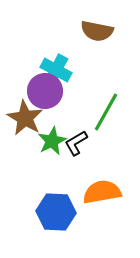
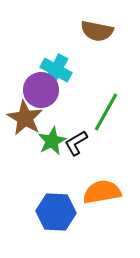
purple circle: moved 4 px left, 1 px up
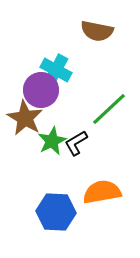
green line: moved 3 px right, 3 px up; rotated 18 degrees clockwise
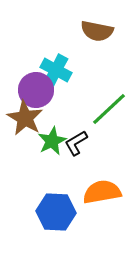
purple circle: moved 5 px left
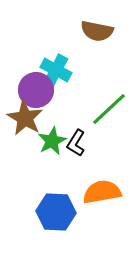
black L-shape: rotated 28 degrees counterclockwise
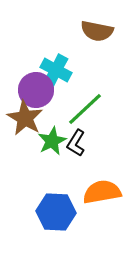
green line: moved 24 px left
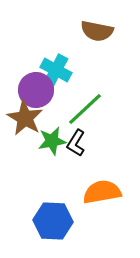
green star: rotated 16 degrees clockwise
blue hexagon: moved 3 px left, 9 px down
